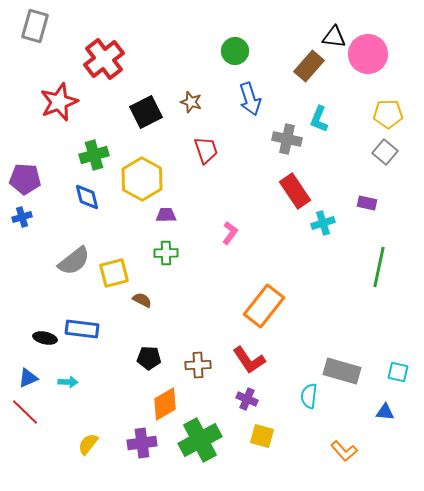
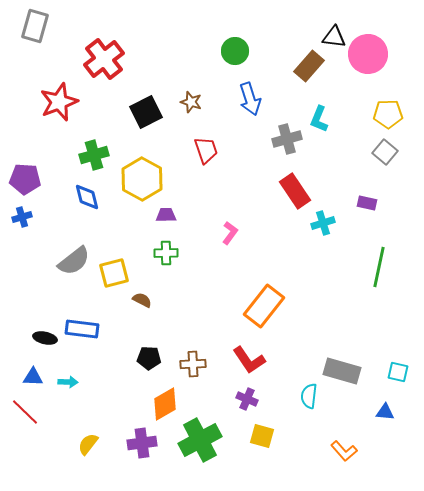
gray cross at (287, 139): rotated 28 degrees counterclockwise
brown cross at (198, 365): moved 5 px left, 1 px up
blue triangle at (28, 378): moved 5 px right, 1 px up; rotated 25 degrees clockwise
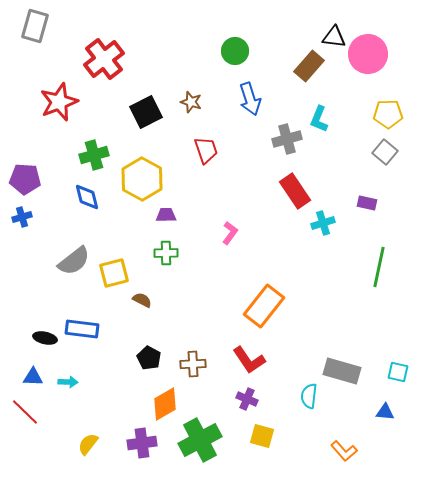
black pentagon at (149, 358): rotated 25 degrees clockwise
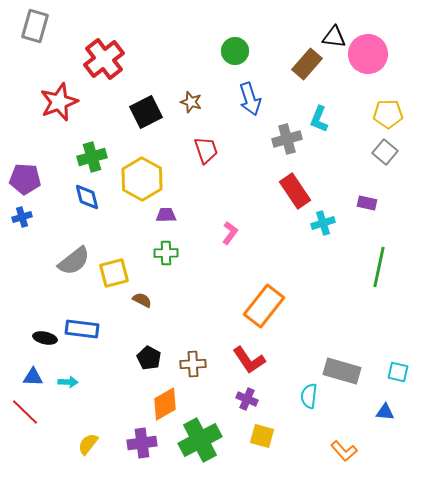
brown rectangle at (309, 66): moved 2 px left, 2 px up
green cross at (94, 155): moved 2 px left, 2 px down
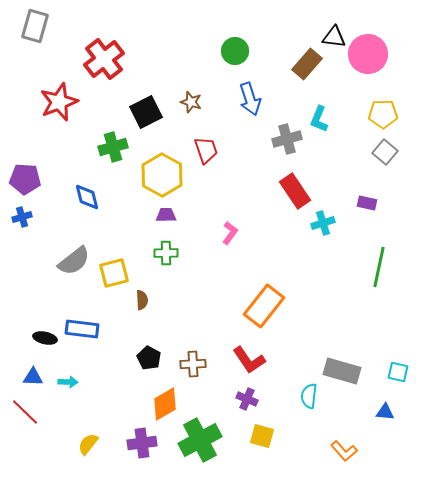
yellow pentagon at (388, 114): moved 5 px left
green cross at (92, 157): moved 21 px right, 10 px up
yellow hexagon at (142, 179): moved 20 px right, 4 px up
brown semicircle at (142, 300): rotated 60 degrees clockwise
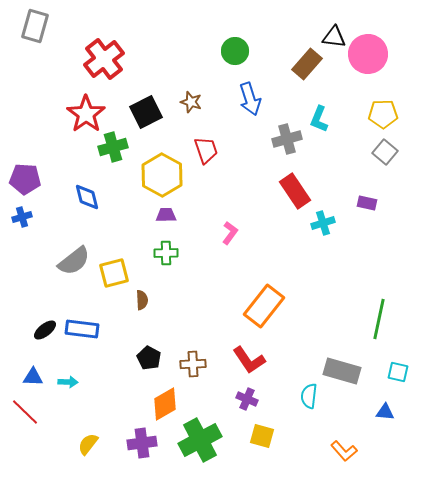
red star at (59, 102): moved 27 px right, 12 px down; rotated 15 degrees counterclockwise
green line at (379, 267): moved 52 px down
black ellipse at (45, 338): moved 8 px up; rotated 50 degrees counterclockwise
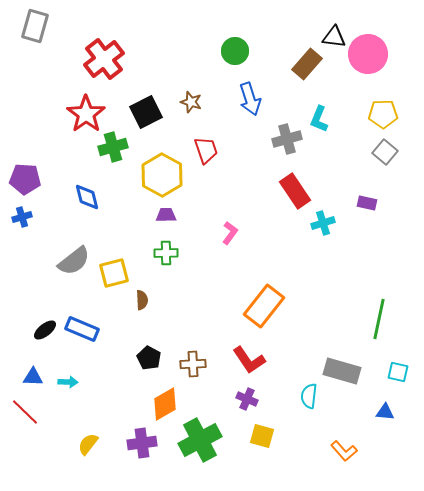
blue rectangle at (82, 329): rotated 16 degrees clockwise
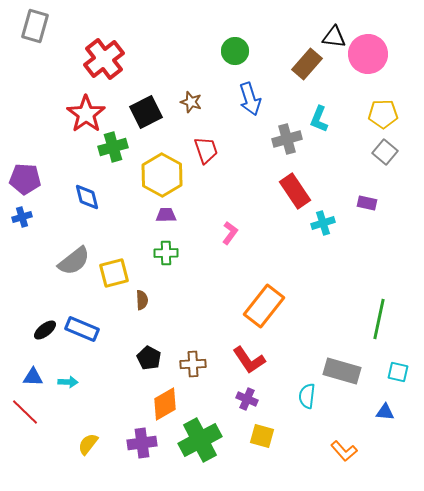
cyan semicircle at (309, 396): moved 2 px left
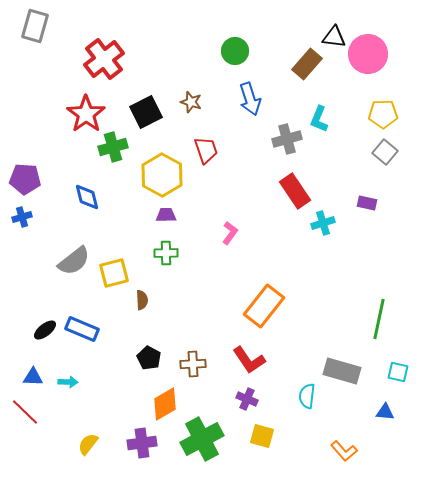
green cross at (200, 440): moved 2 px right, 1 px up
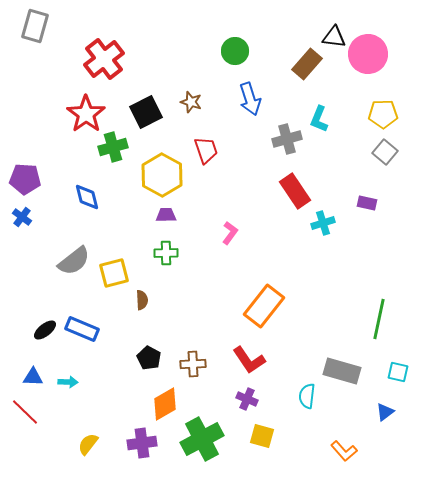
blue cross at (22, 217): rotated 36 degrees counterclockwise
blue triangle at (385, 412): rotated 42 degrees counterclockwise
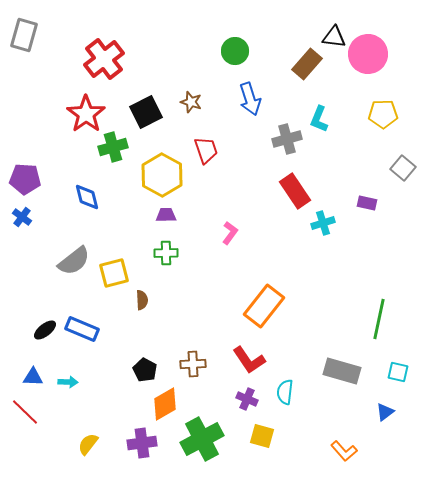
gray rectangle at (35, 26): moved 11 px left, 9 px down
gray square at (385, 152): moved 18 px right, 16 px down
black pentagon at (149, 358): moved 4 px left, 12 px down
cyan semicircle at (307, 396): moved 22 px left, 4 px up
